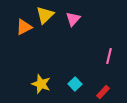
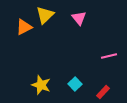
pink triangle: moved 6 px right, 1 px up; rotated 21 degrees counterclockwise
pink line: rotated 63 degrees clockwise
yellow star: moved 1 px down
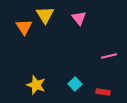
yellow triangle: rotated 18 degrees counterclockwise
orange triangle: rotated 36 degrees counterclockwise
yellow star: moved 5 px left
red rectangle: rotated 56 degrees clockwise
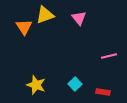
yellow triangle: rotated 42 degrees clockwise
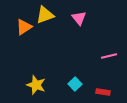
orange triangle: rotated 30 degrees clockwise
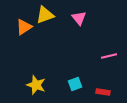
cyan square: rotated 24 degrees clockwise
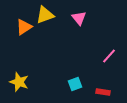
pink line: rotated 35 degrees counterclockwise
yellow star: moved 17 px left, 3 px up
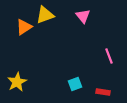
pink triangle: moved 4 px right, 2 px up
pink line: rotated 63 degrees counterclockwise
yellow star: moved 2 px left; rotated 24 degrees clockwise
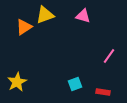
pink triangle: rotated 35 degrees counterclockwise
pink line: rotated 56 degrees clockwise
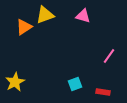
yellow star: moved 2 px left
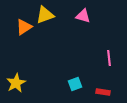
pink line: moved 2 px down; rotated 42 degrees counterclockwise
yellow star: moved 1 px right, 1 px down
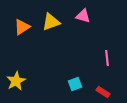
yellow triangle: moved 6 px right, 7 px down
orange triangle: moved 2 px left
pink line: moved 2 px left
yellow star: moved 2 px up
red rectangle: rotated 24 degrees clockwise
